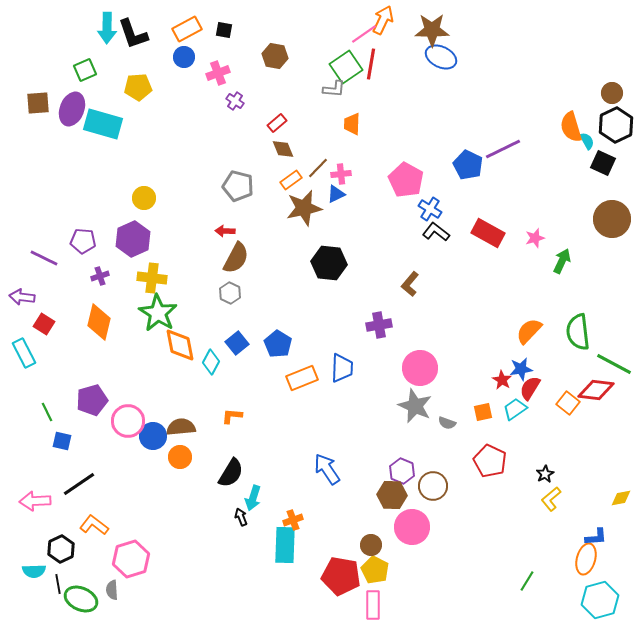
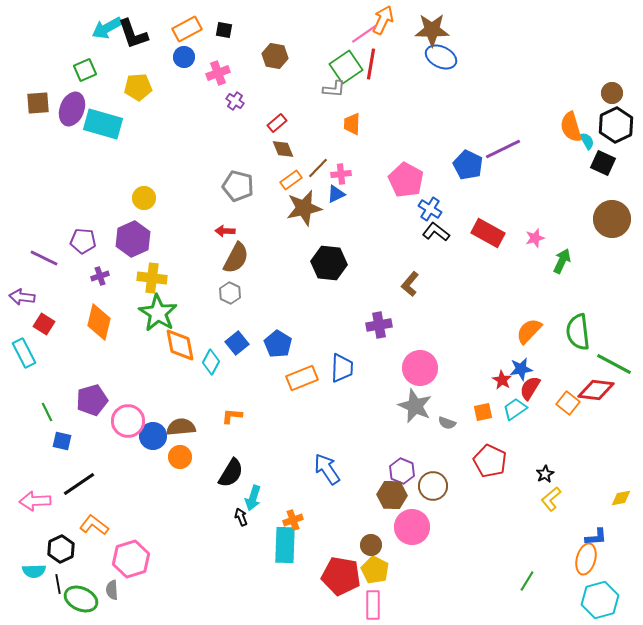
cyan arrow at (107, 28): rotated 60 degrees clockwise
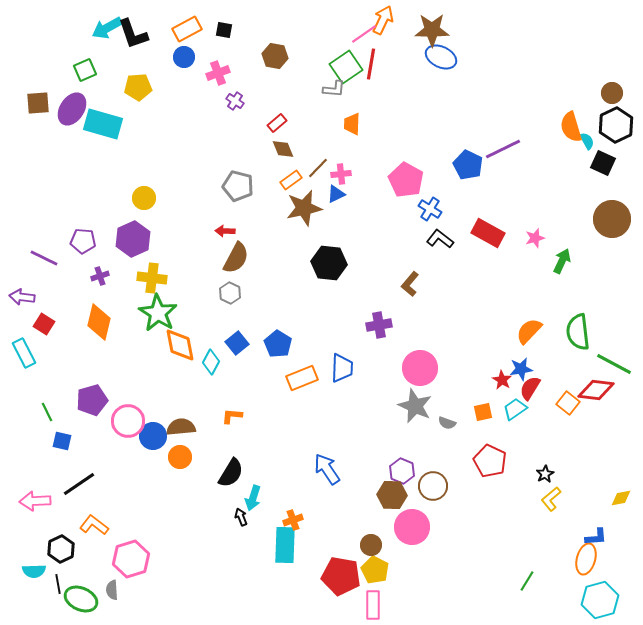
purple ellipse at (72, 109): rotated 12 degrees clockwise
black L-shape at (436, 232): moved 4 px right, 7 px down
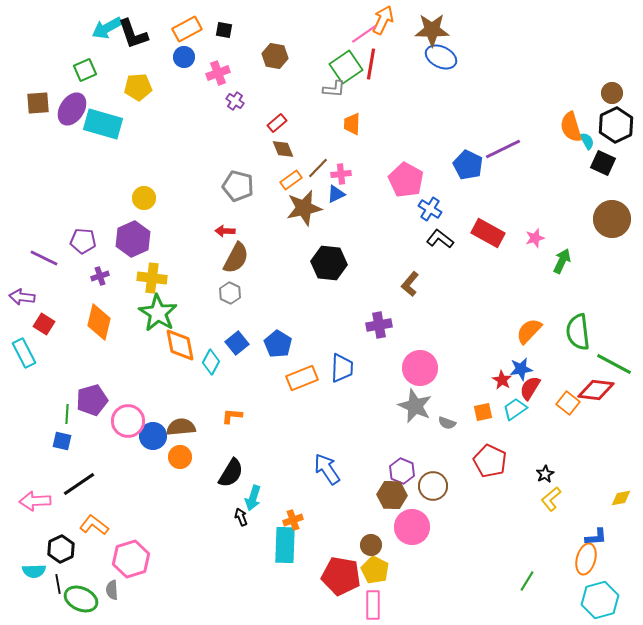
green line at (47, 412): moved 20 px right, 2 px down; rotated 30 degrees clockwise
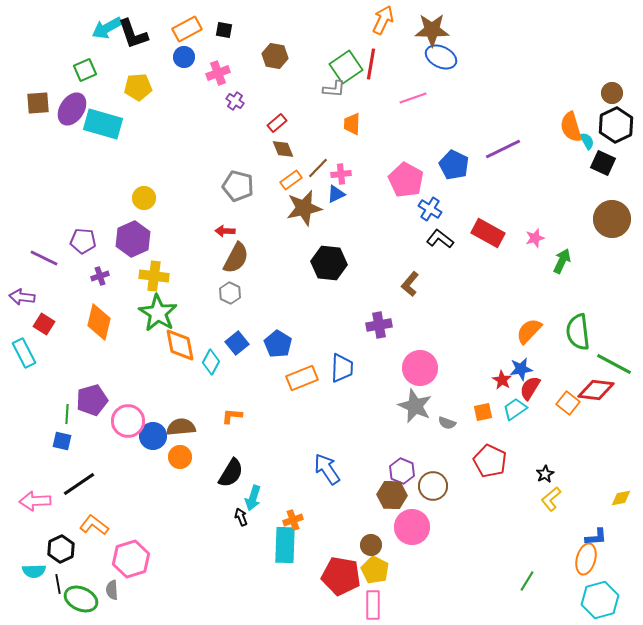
pink line at (364, 34): moved 49 px right, 64 px down; rotated 16 degrees clockwise
blue pentagon at (468, 165): moved 14 px left
yellow cross at (152, 278): moved 2 px right, 2 px up
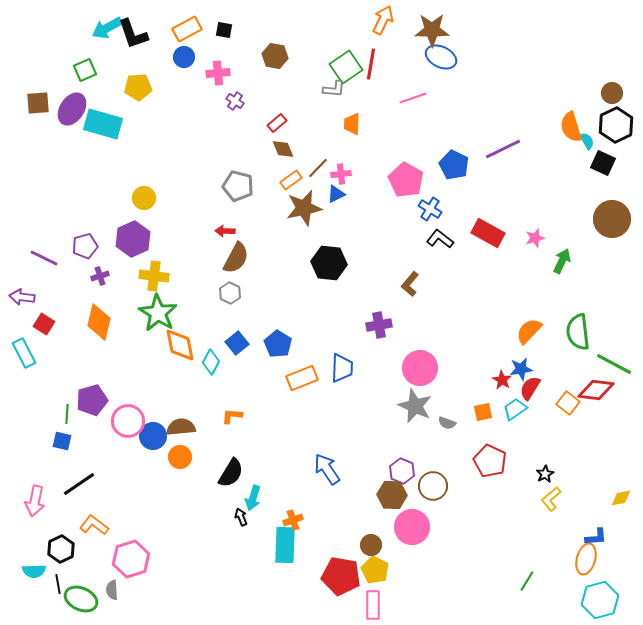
pink cross at (218, 73): rotated 15 degrees clockwise
purple pentagon at (83, 241): moved 2 px right, 5 px down; rotated 20 degrees counterclockwise
pink arrow at (35, 501): rotated 76 degrees counterclockwise
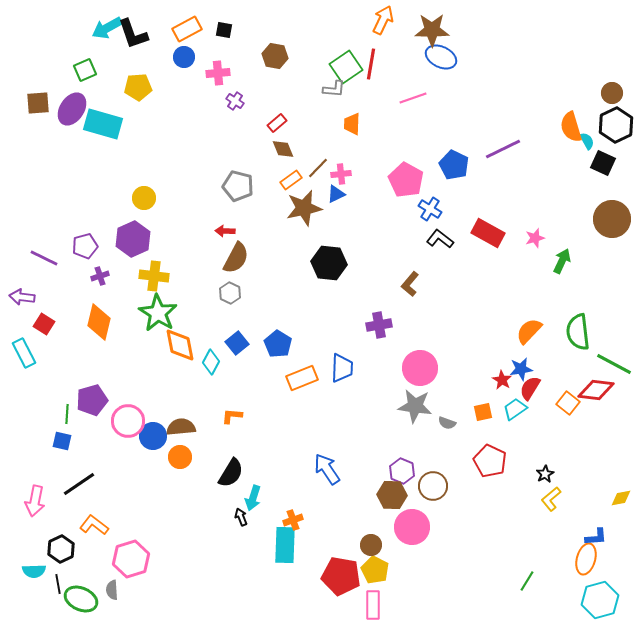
gray star at (415, 406): rotated 16 degrees counterclockwise
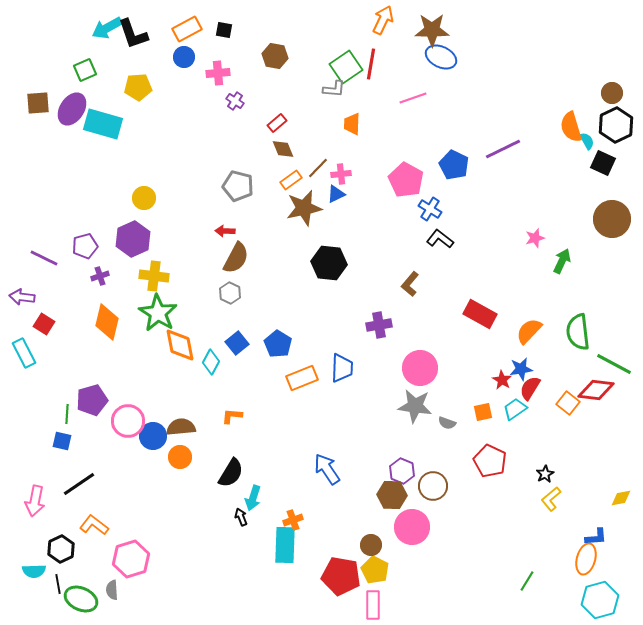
red rectangle at (488, 233): moved 8 px left, 81 px down
orange diamond at (99, 322): moved 8 px right
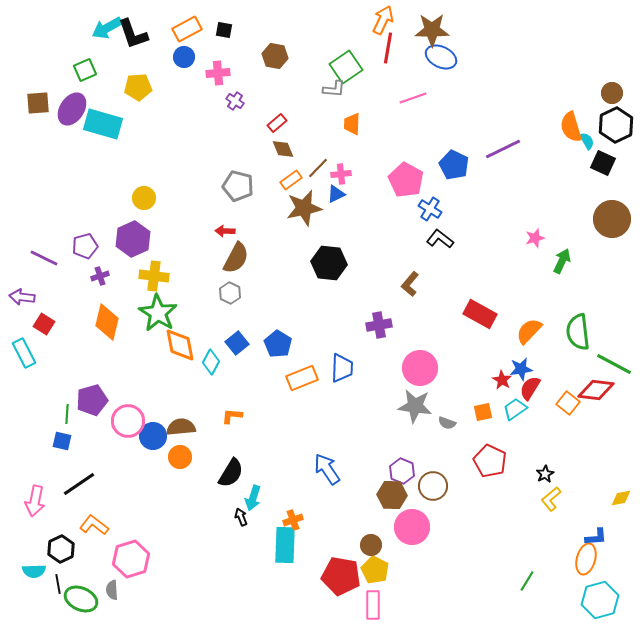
red line at (371, 64): moved 17 px right, 16 px up
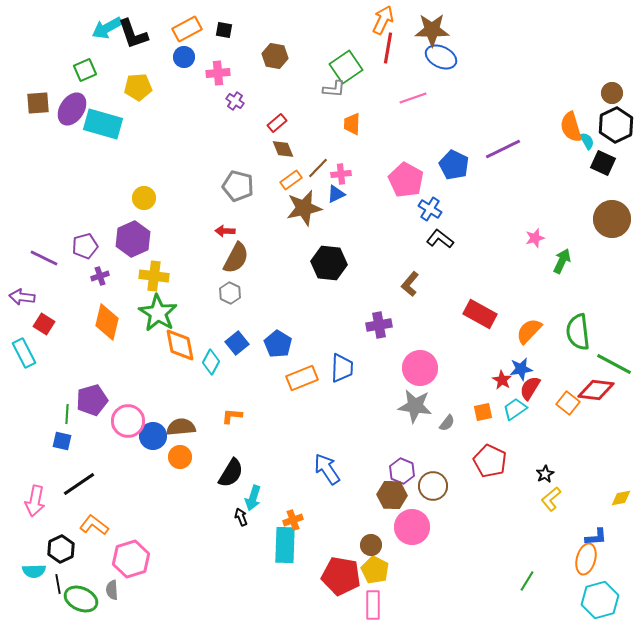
gray semicircle at (447, 423): rotated 72 degrees counterclockwise
